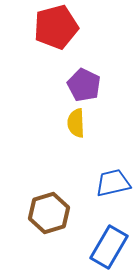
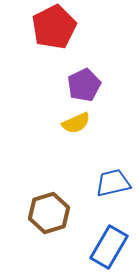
red pentagon: moved 2 px left; rotated 12 degrees counterclockwise
purple pentagon: rotated 20 degrees clockwise
yellow semicircle: rotated 112 degrees counterclockwise
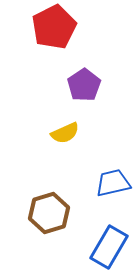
purple pentagon: rotated 8 degrees counterclockwise
yellow semicircle: moved 11 px left, 10 px down
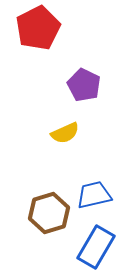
red pentagon: moved 16 px left, 1 px down
purple pentagon: rotated 12 degrees counterclockwise
blue trapezoid: moved 19 px left, 12 px down
blue rectangle: moved 13 px left
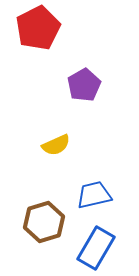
purple pentagon: rotated 16 degrees clockwise
yellow semicircle: moved 9 px left, 12 px down
brown hexagon: moved 5 px left, 9 px down
blue rectangle: moved 1 px down
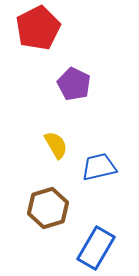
purple pentagon: moved 10 px left, 1 px up; rotated 16 degrees counterclockwise
yellow semicircle: rotated 96 degrees counterclockwise
blue trapezoid: moved 5 px right, 28 px up
brown hexagon: moved 4 px right, 14 px up
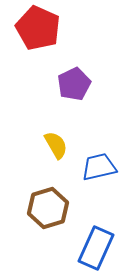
red pentagon: rotated 21 degrees counterclockwise
purple pentagon: rotated 20 degrees clockwise
blue rectangle: rotated 6 degrees counterclockwise
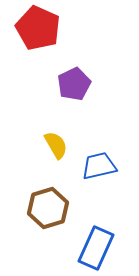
blue trapezoid: moved 1 px up
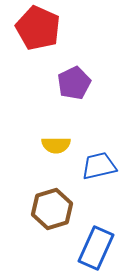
purple pentagon: moved 1 px up
yellow semicircle: rotated 120 degrees clockwise
brown hexagon: moved 4 px right, 1 px down
